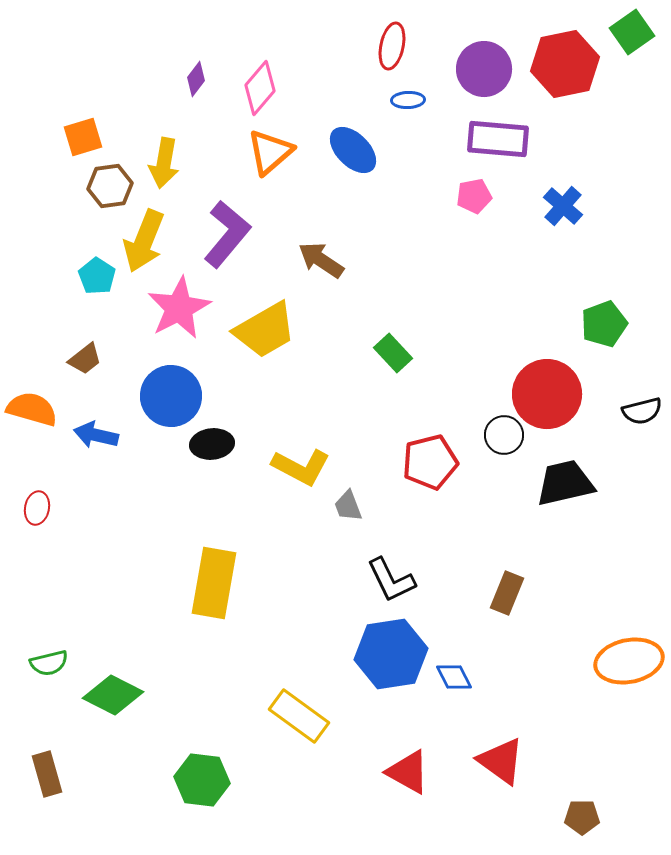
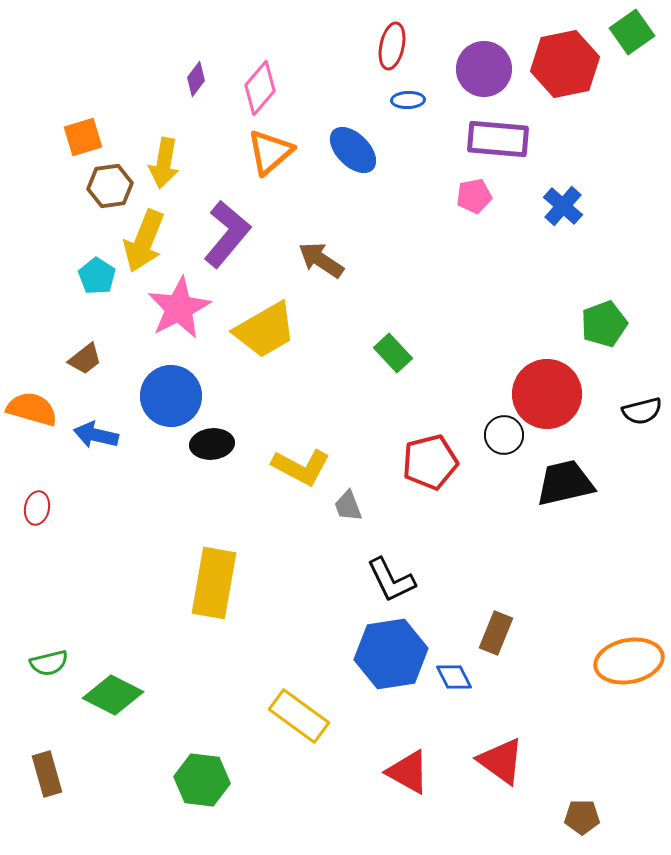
brown rectangle at (507, 593): moved 11 px left, 40 px down
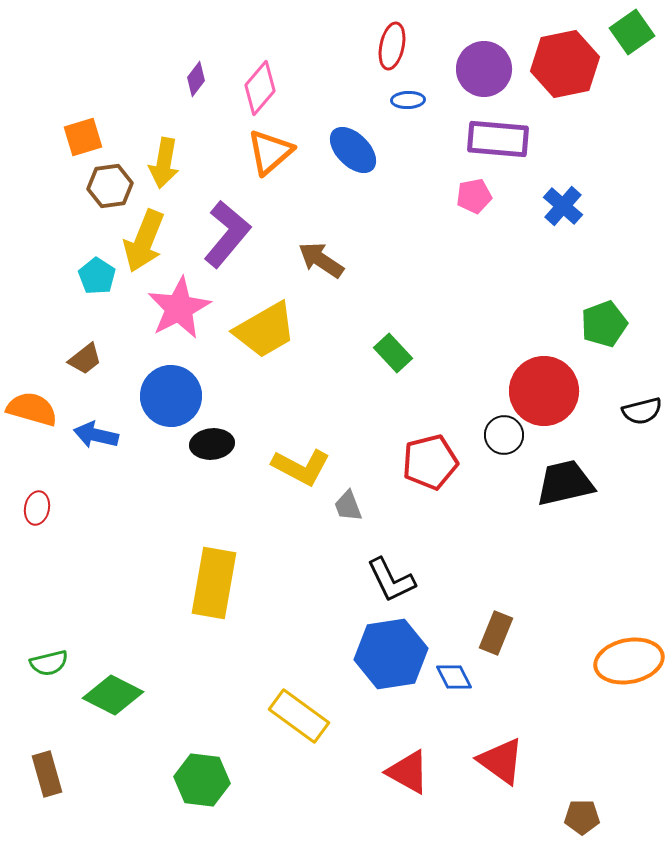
red circle at (547, 394): moved 3 px left, 3 px up
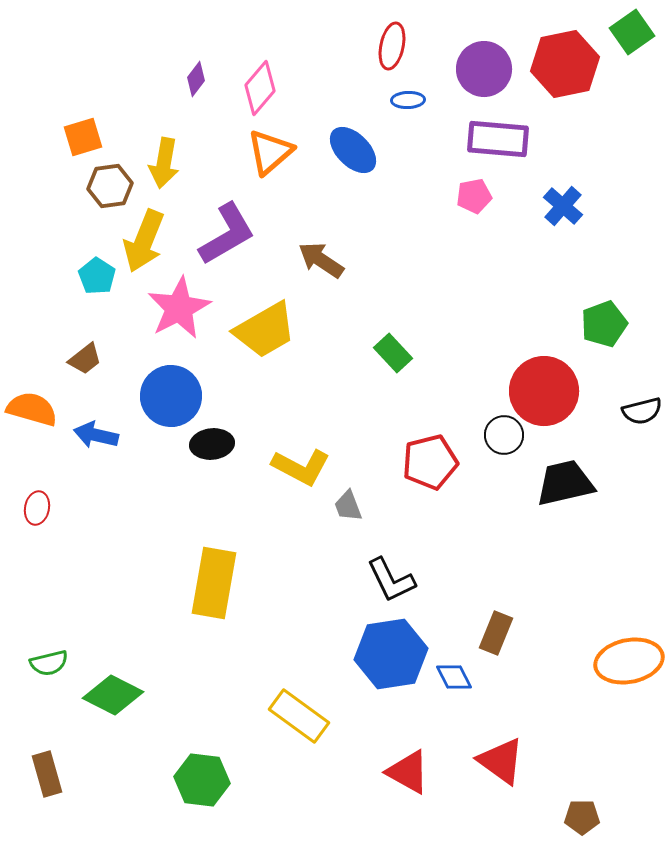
purple L-shape at (227, 234): rotated 20 degrees clockwise
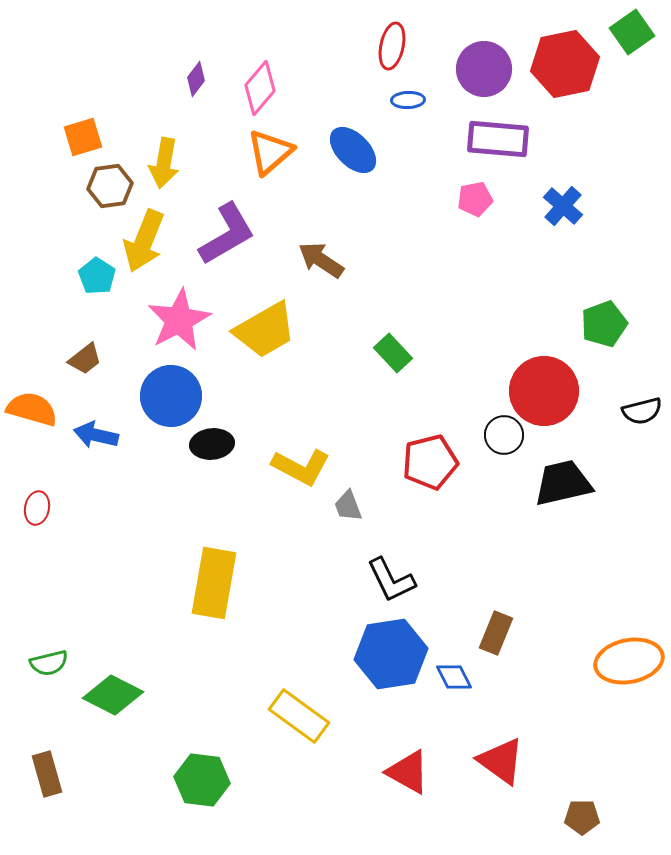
pink pentagon at (474, 196): moved 1 px right, 3 px down
pink star at (179, 308): moved 12 px down
black trapezoid at (565, 483): moved 2 px left
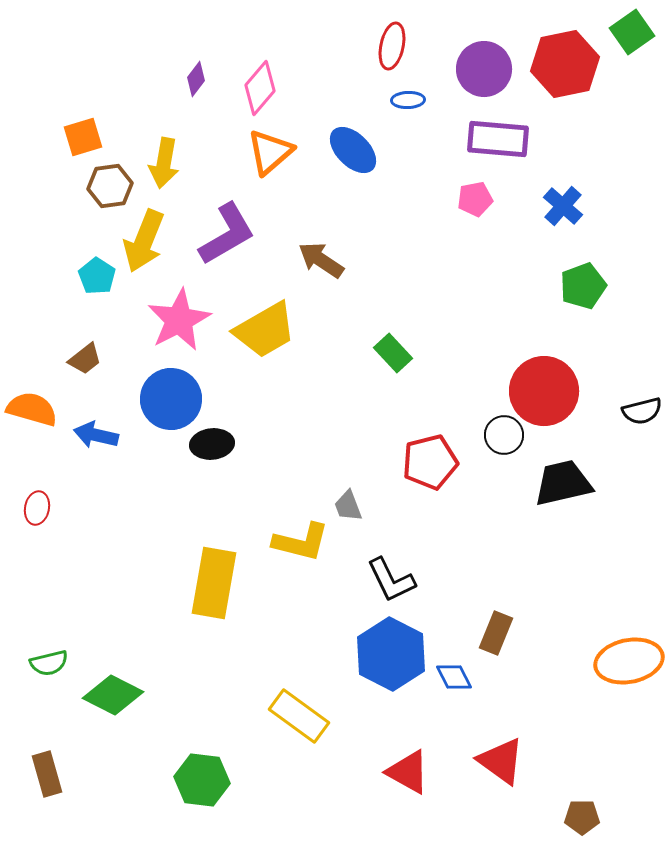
green pentagon at (604, 324): moved 21 px left, 38 px up
blue circle at (171, 396): moved 3 px down
yellow L-shape at (301, 467): moved 75 px down; rotated 14 degrees counterclockwise
blue hexagon at (391, 654): rotated 24 degrees counterclockwise
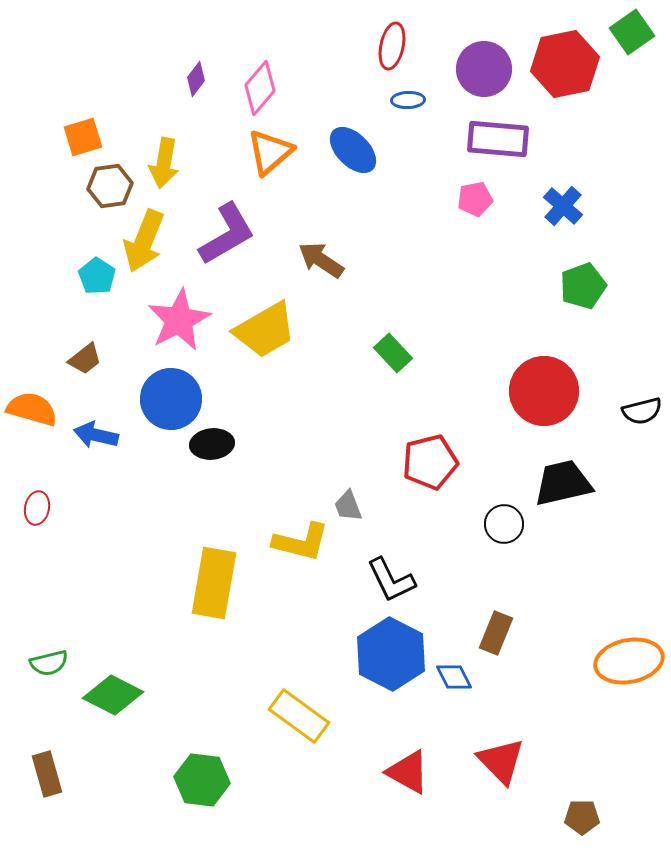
black circle at (504, 435): moved 89 px down
red triangle at (501, 761): rotated 10 degrees clockwise
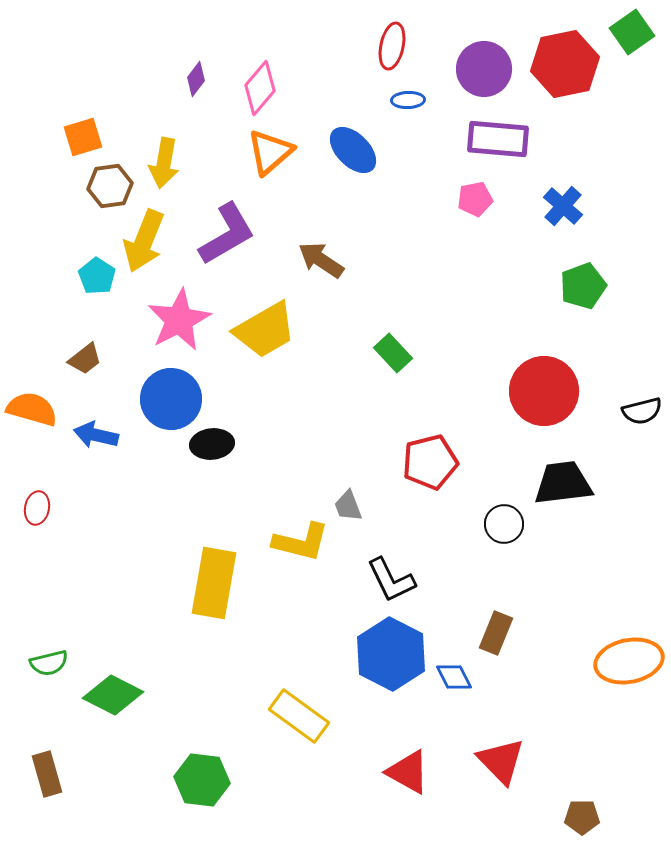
black trapezoid at (563, 483): rotated 6 degrees clockwise
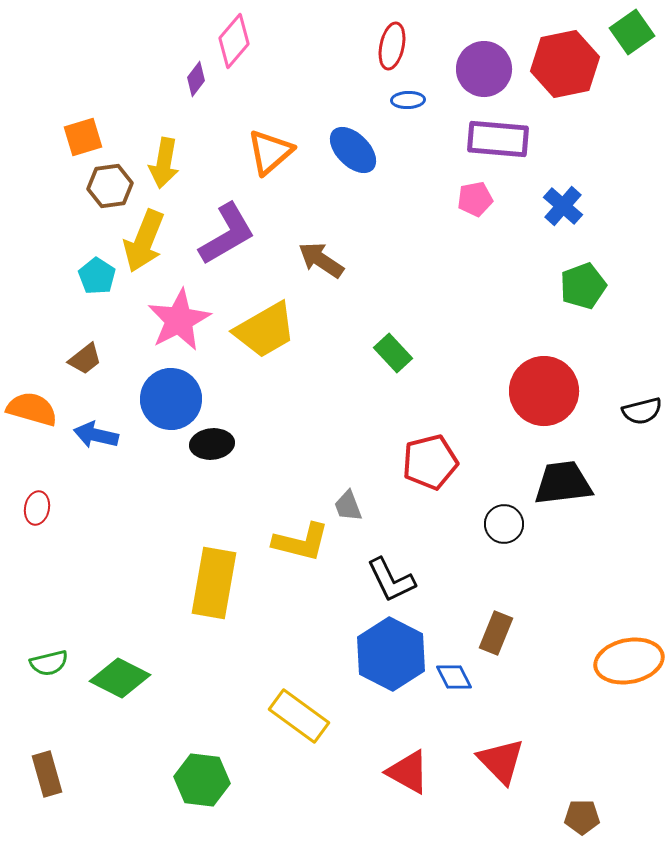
pink diamond at (260, 88): moved 26 px left, 47 px up
green diamond at (113, 695): moved 7 px right, 17 px up
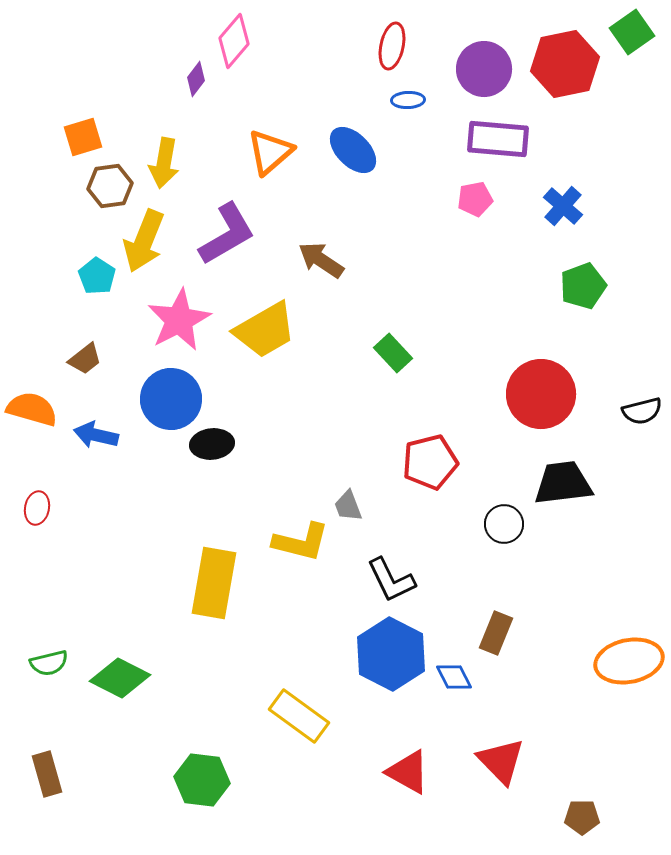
red circle at (544, 391): moved 3 px left, 3 px down
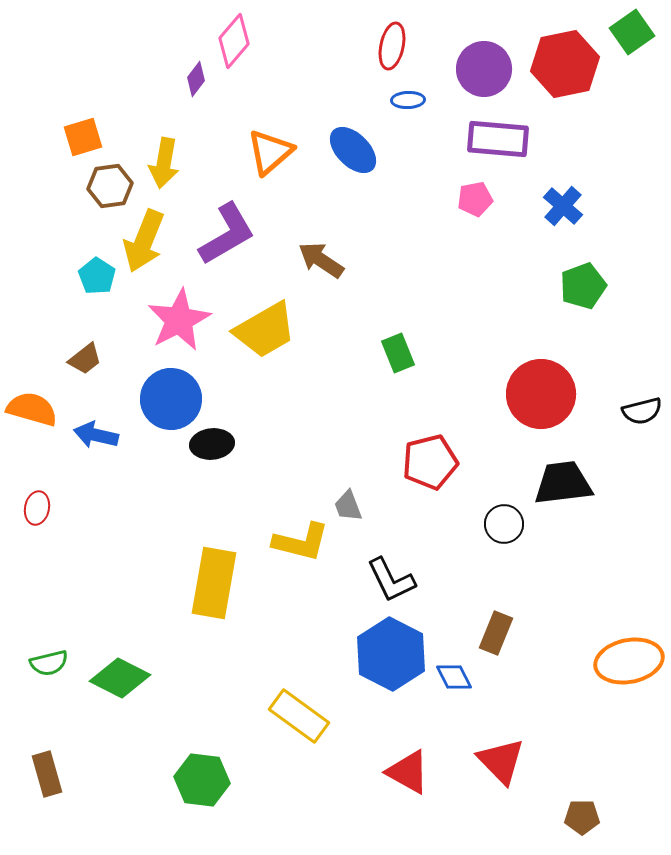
green rectangle at (393, 353): moved 5 px right; rotated 21 degrees clockwise
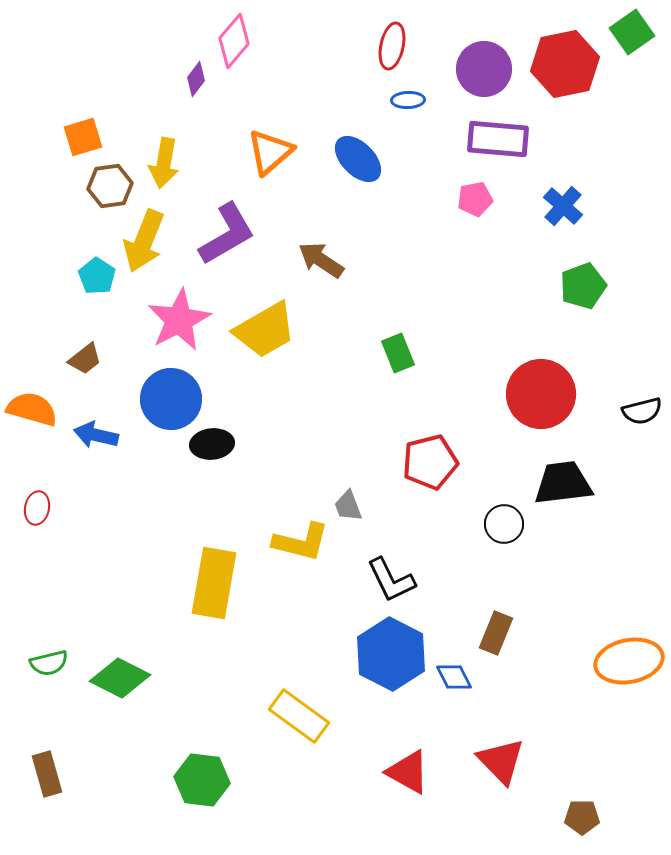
blue ellipse at (353, 150): moved 5 px right, 9 px down
